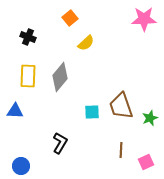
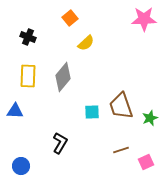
gray diamond: moved 3 px right
brown line: rotated 70 degrees clockwise
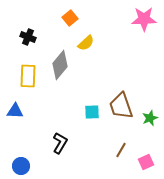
gray diamond: moved 3 px left, 12 px up
brown line: rotated 42 degrees counterclockwise
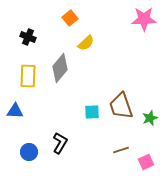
gray diamond: moved 3 px down
brown line: rotated 42 degrees clockwise
blue circle: moved 8 px right, 14 px up
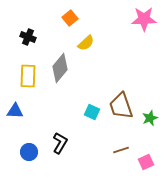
cyan square: rotated 28 degrees clockwise
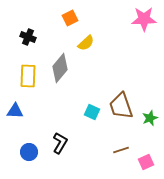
orange square: rotated 14 degrees clockwise
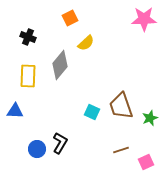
gray diamond: moved 3 px up
blue circle: moved 8 px right, 3 px up
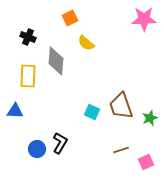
yellow semicircle: rotated 84 degrees clockwise
gray diamond: moved 4 px left, 4 px up; rotated 36 degrees counterclockwise
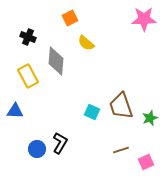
yellow rectangle: rotated 30 degrees counterclockwise
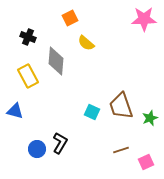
blue triangle: rotated 12 degrees clockwise
